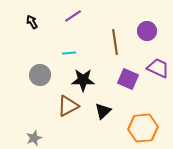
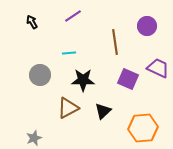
purple circle: moved 5 px up
brown triangle: moved 2 px down
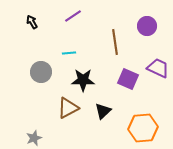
gray circle: moved 1 px right, 3 px up
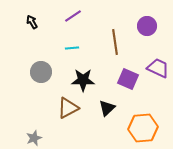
cyan line: moved 3 px right, 5 px up
black triangle: moved 4 px right, 3 px up
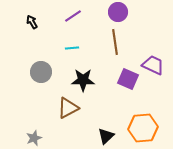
purple circle: moved 29 px left, 14 px up
purple trapezoid: moved 5 px left, 3 px up
black triangle: moved 1 px left, 28 px down
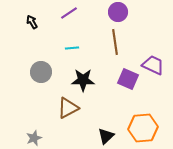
purple line: moved 4 px left, 3 px up
